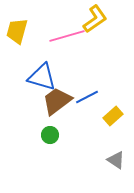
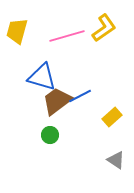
yellow L-shape: moved 9 px right, 9 px down
blue line: moved 7 px left, 1 px up
yellow rectangle: moved 1 px left, 1 px down
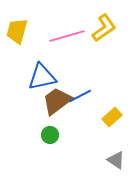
blue triangle: rotated 28 degrees counterclockwise
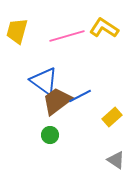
yellow L-shape: rotated 112 degrees counterclockwise
blue triangle: moved 2 px right, 4 px down; rotated 48 degrees clockwise
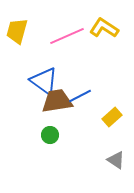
pink line: rotated 8 degrees counterclockwise
brown trapezoid: rotated 28 degrees clockwise
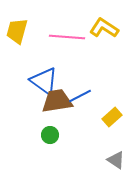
pink line: moved 1 px down; rotated 28 degrees clockwise
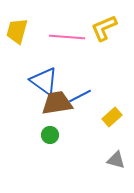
yellow L-shape: rotated 56 degrees counterclockwise
brown trapezoid: moved 2 px down
gray triangle: rotated 18 degrees counterclockwise
